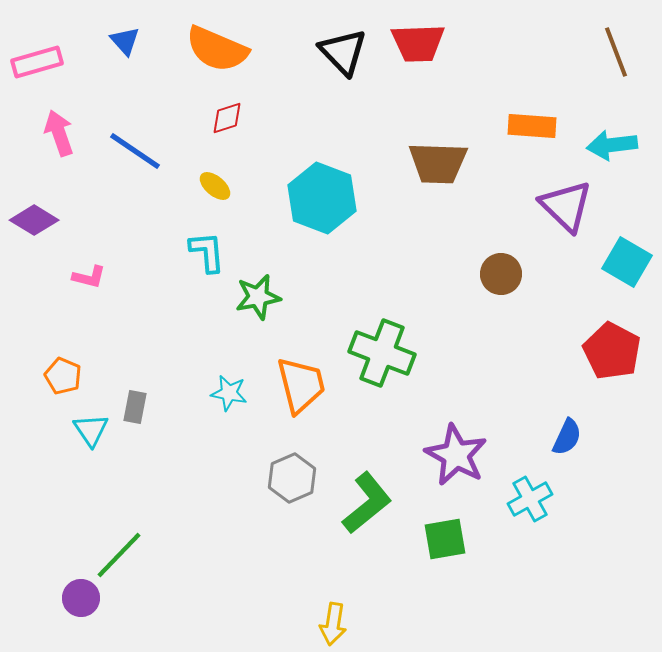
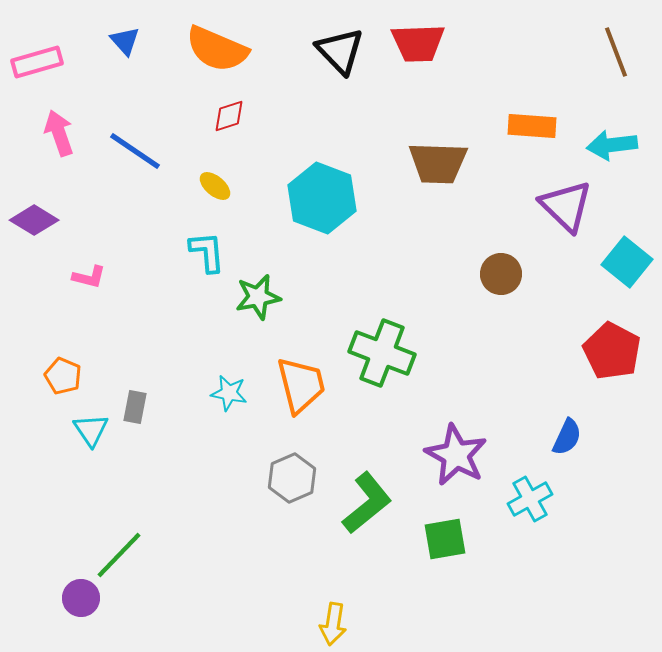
black triangle: moved 3 px left, 1 px up
red diamond: moved 2 px right, 2 px up
cyan square: rotated 9 degrees clockwise
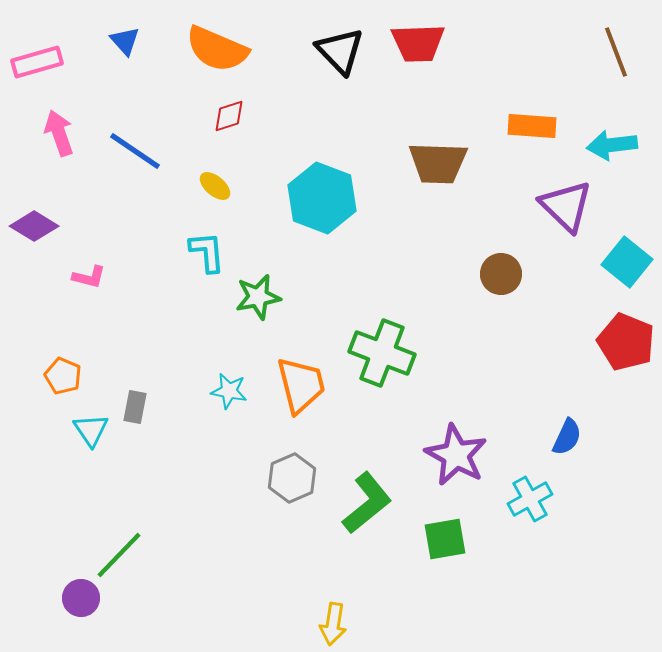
purple diamond: moved 6 px down
red pentagon: moved 14 px right, 9 px up; rotated 6 degrees counterclockwise
cyan star: moved 2 px up
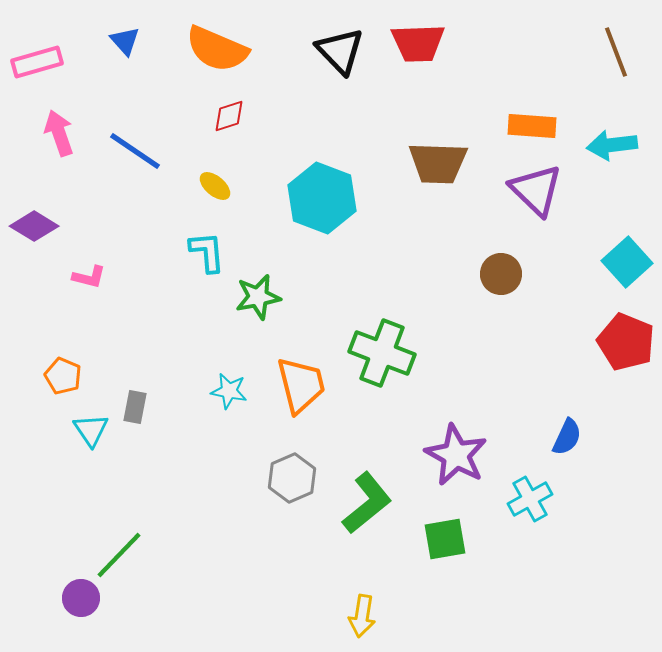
purple triangle: moved 30 px left, 16 px up
cyan square: rotated 9 degrees clockwise
yellow arrow: moved 29 px right, 8 px up
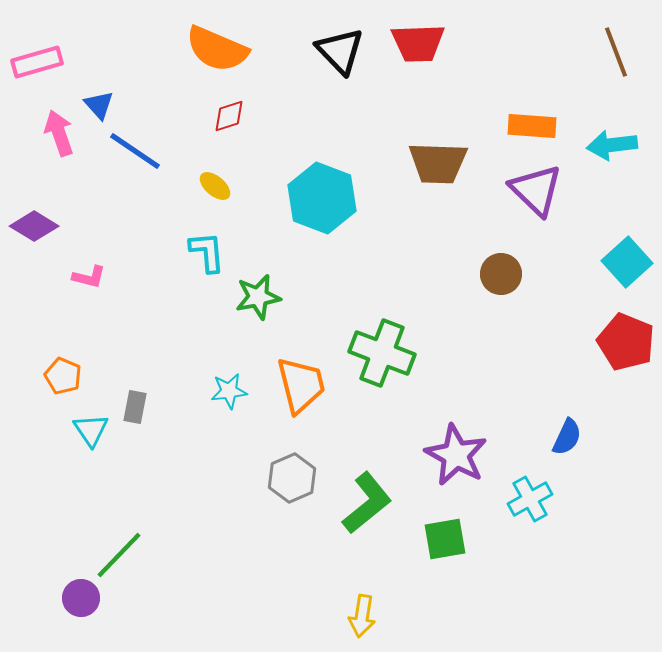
blue triangle: moved 26 px left, 64 px down
cyan star: rotated 18 degrees counterclockwise
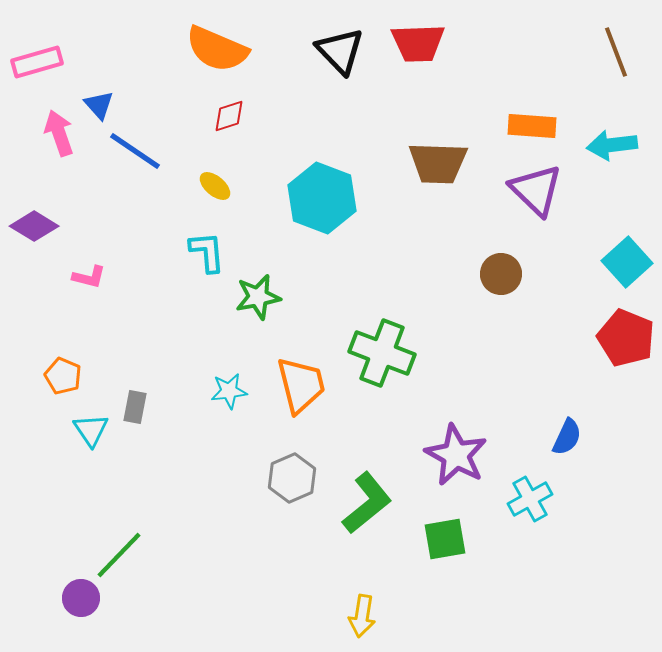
red pentagon: moved 4 px up
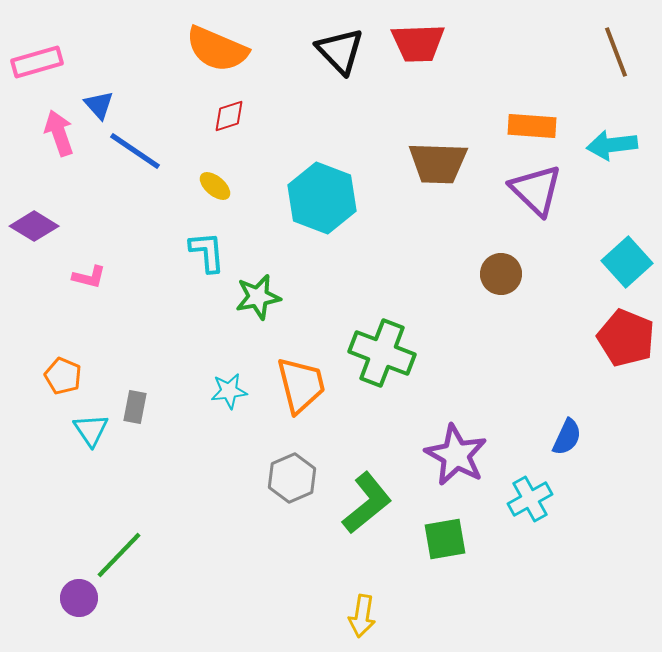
purple circle: moved 2 px left
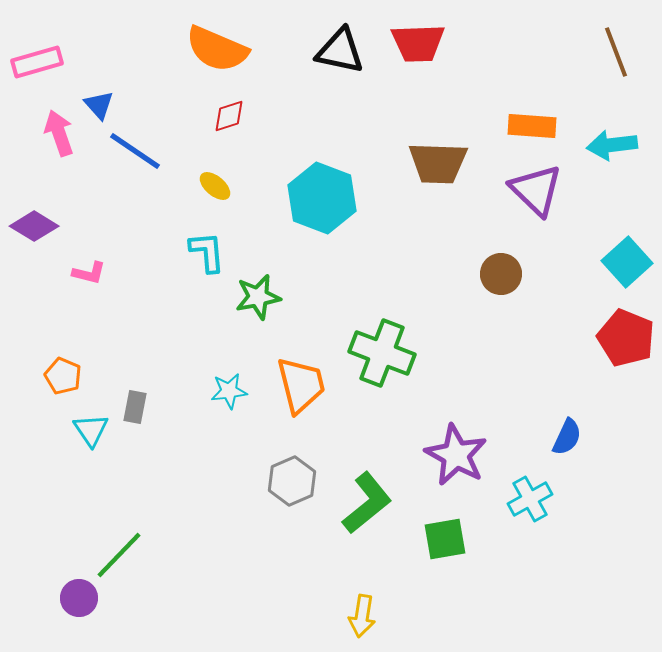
black triangle: rotated 34 degrees counterclockwise
pink L-shape: moved 4 px up
gray hexagon: moved 3 px down
